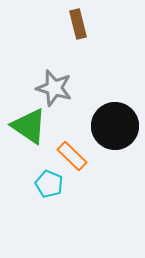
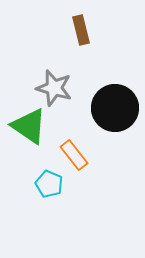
brown rectangle: moved 3 px right, 6 px down
black circle: moved 18 px up
orange rectangle: moved 2 px right, 1 px up; rotated 8 degrees clockwise
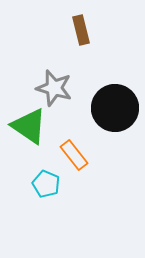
cyan pentagon: moved 3 px left
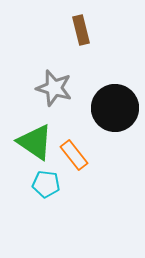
green triangle: moved 6 px right, 16 px down
cyan pentagon: rotated 16 degrees counterclockwise
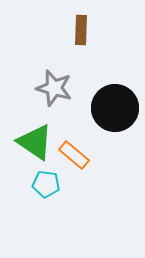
brown rectangle: rotated 16 degrees clockwise
orange rectangle: rotated 12 degrees counterclockwise
